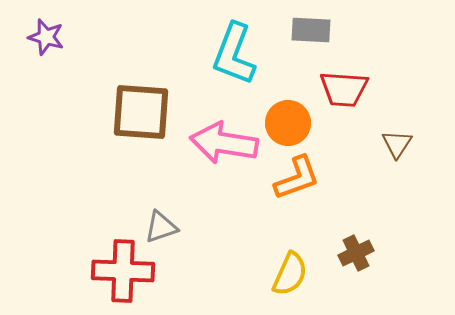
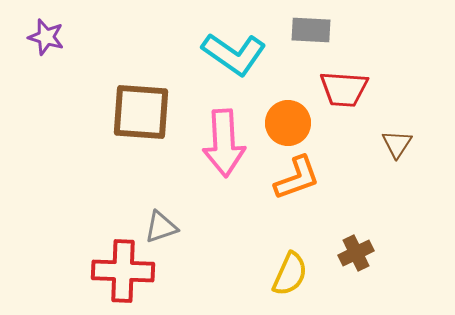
cyan L-shape: rotated 76 degrees counterclockwise
pink arrow: rotated 102 degrees counterclockwise
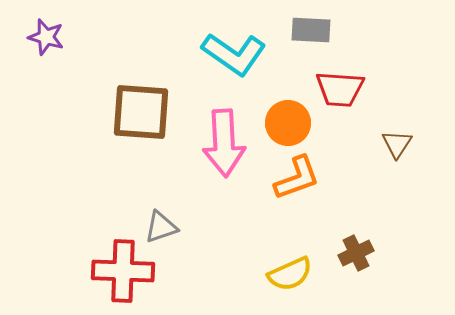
red trapezoid: moved 4 px left
yellow semicircle: rotated 42 degrees clockwise
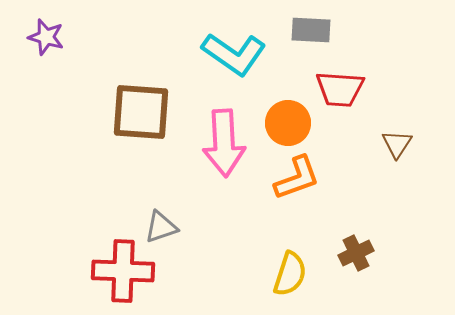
yellow semicircle: rotated 48 degrees counterclockwise
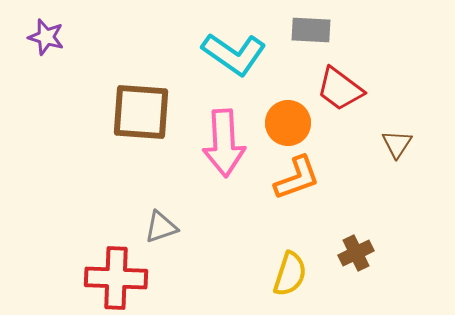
red trapezoid: rotated 33 degrees clockwise
red cross: moved 7 px left, 7 px down
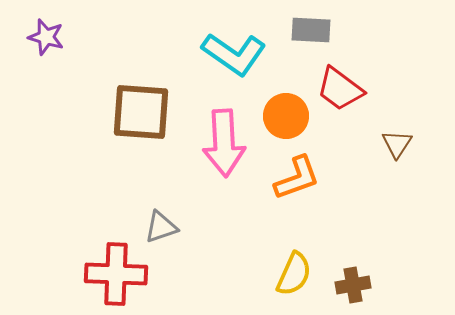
orange circle: moved 2 px left, 7 px up
brown cross: moved 3 px left, 32 px down; rotated 16 degrees clockwise
yellow semicircle: moved 4 px right; rotated 6 degrees clockwise
red cross: moved 4 px up
